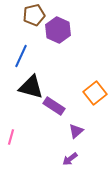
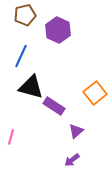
brown pentagon: moved 9 px left
purple arrow: moved 2 px right, 1 px down
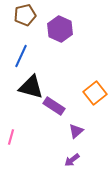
purple hexagon: moved 2 px right, 1 px up
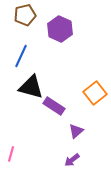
pink line: moved 17 px down
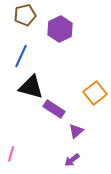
purple hexagon: rotated 10 degrees clockwise
purple rectangle: moved 3 px down
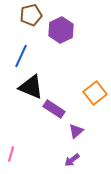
brown pentagon: moved 6 px right
purple hexagon: moved 1 px right, 1 px down
black triangle: rotated 8 degrees clockwise
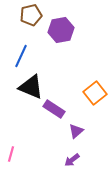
purple hexagon: rotated 15 degrees clockwise
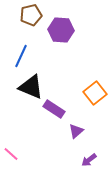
purple hexagon: rotated 15 degrees clockwise
pink line: rotated 63 degrees counterclockwise
purple arrow: moved 17 px right
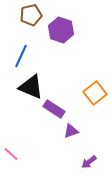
purple hexagon: rotated 15 degrees clockwise
purple triangle: moved 5 px left; rotated 21 degrees clockwise
purple arrow: moved 2 px down
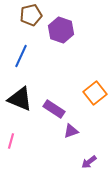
black triangle: moved 11 px left, 12 px down
pink line: moved 13 px up; rotated 63 degrees clockwise
